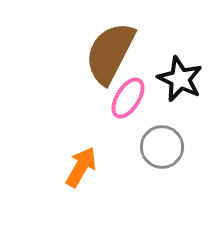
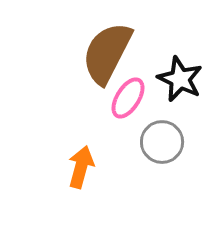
brown semicircle: moved 3 px left
gray circle: moved 5 px up
orange arrow: rotated 15 degrees counterclockwise
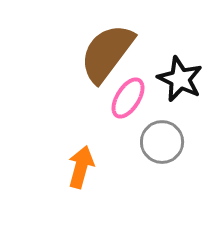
brown semicircle: rotated 10 degrees clockwise
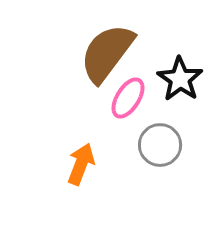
black star: rotated 9 degrees clockwise
gray circle: moved 2 px left, 3 px down
orange arrow: moved 3 px up; rotated 6 degrees clockwise
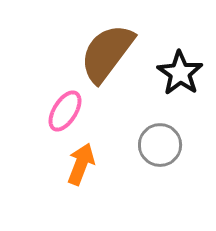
black star: moved 6 px up
pink ellipse: moved 63 px left, 13 px down
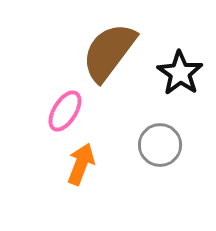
brown semicircle: moved 2 px right, 1 px up
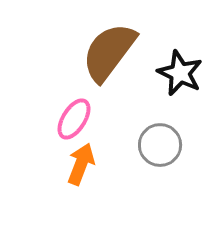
black star: rotated 9 degrees counterclockwise
pink ellipse: moved 9 px right, 8 px down
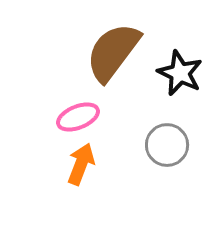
brown semicircle: moved 4 px right
pink ellipse: moved 4 px right, 2 px up; rotated 36 degrees clockwise
gray circle: moved 7 px right
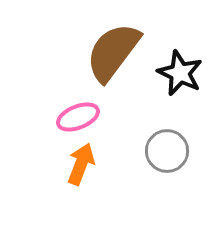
gray circle: moved 6 px down
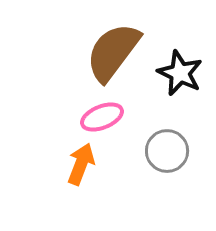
pink ellipse: moved 24 px right
